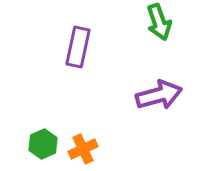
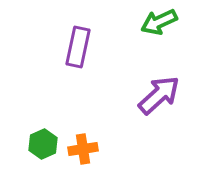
green arrow: rotated 84 degrees clockwise
purple arrow: rotated 27 degrees counterclockwise
orange cross: rotated 16 degrees clockwise
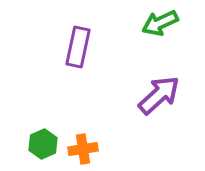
green arrow: moved 1 px right, 1 px down
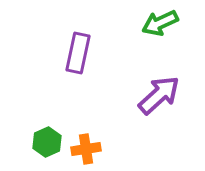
purple rectangle: moved 6 px down
green hexagon: moved 4 px right, 2 px up
orange cross: moved 3 px right
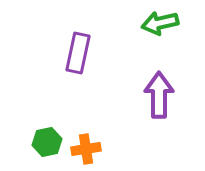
green arrow: rotated 12 degrees clockwise
purple arrow: rotated 48 degrees counterclockwise
green hexagon: rotated 12 degrees clockwise
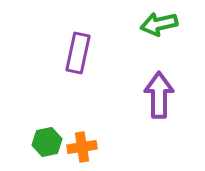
green arrow: moved 1 px left, 1 px down
orange cross: moved 4 px left, 2 px up
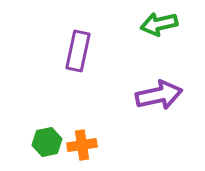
purple rectangle: moved 2 px up
purple arrow: rotated 78 degrees clockwise
orange cross: moved 2 px up
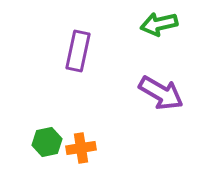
purple arrow: moved 2 px right, 2 px up; rotated 42 degrees clockwise
orange cross: moved 1 px left, 3 px down
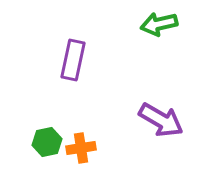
purple rectangle: moved 5 px left, 9 px down
purple arrow: moved 27 px down
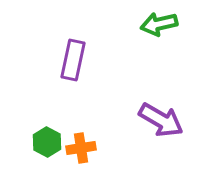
green hexagon: rotated 20 degrees counterclockwise
